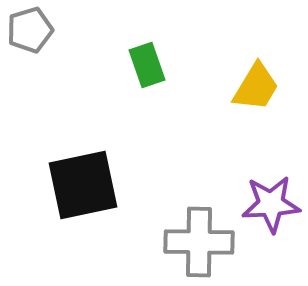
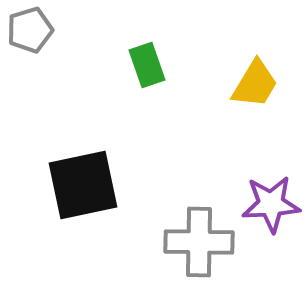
yellow trapezoid: moved 1 px left, 3 px up
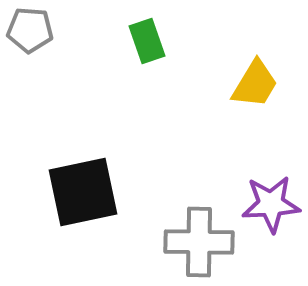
gray pentagon: rotated 21 degrees clockwise
green rectangle: moved 24 px up
black square: moved 7 px down
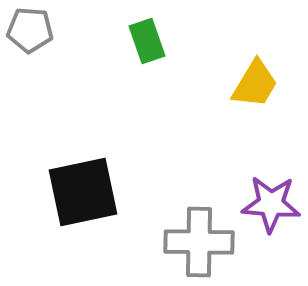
purple star: rotated 8 degrees clockwise
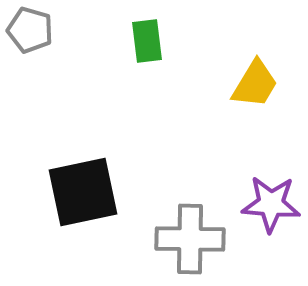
gray pentagon: rotated 12 degrees clockwise
green rectangle: rotated 12 degrees clockwise
gray cross: moved 9 px left, 3 px up
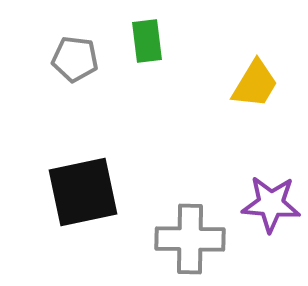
gray pentagon: moved 45 px right, 29 px down; rotated 9 degrees counterclockwise
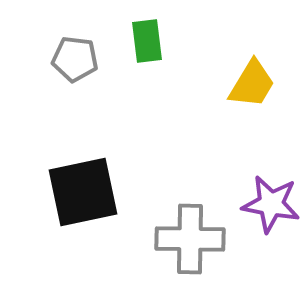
yellow trapezoid: moved 3 px left
purple star: rotated 6 degrees clockwise
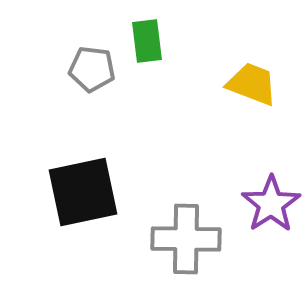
gray pentagon: moved 17 px right, 10 px down
yellow trapezoid: rotated 100 degrees counterclockwise
purple star: rotated 28 degrees clockwise
gray cross: moved 4 px left
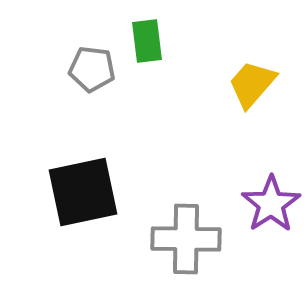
yellow trapezoid: rotated 70 degrees counterclockwise
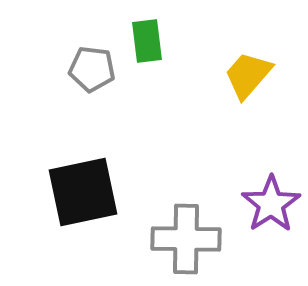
yellow trapezoid: moved 4 px left, 9 px up
